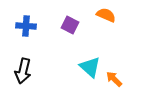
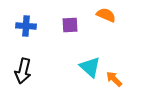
purple square: rotated 30 degrees counterclockwise
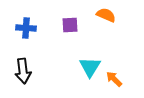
blue cross: moved 2 px down
cyan triangle: rotated 20 degrees clockwise
black arrow: rotated 20 degrees counterclockwise
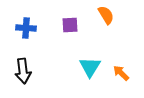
orange semicircle: rotated 36 degrees clockwise
orange arrow: moved 7 px right, 6 px up
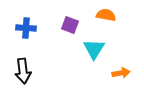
orange semicircle: rotated 48 degrees counterclockwise
purple square: rotated 24 degrees clockwise
cyan triangle: moved 4 px right, 18 px up
orange arrow: rotated 126 degrees clockwise
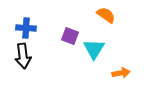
orange semicircle: rotated 24 degrees clockwise
purple square: moved 11 px down
black arrow: moved 15 px up
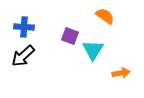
orange semicircle: moved 1 px left, 1 px down
blue cross: moved 2 px left, 1 px up
cyan triangle: moved 1 px left, 1 px down
black arrow: rotated 55 degrees clockwise
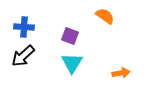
cyan triangle: moved 21 px left, 13 px down
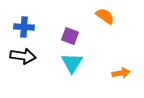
black arrow: rotated 130 degrees counterclockwise
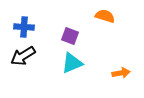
orange semicircle: rotated 18 degrees counterclockwise
black arrow: rotated 140 degrees clockwise
cyan triangle: rotated 35 degrees clockwise
